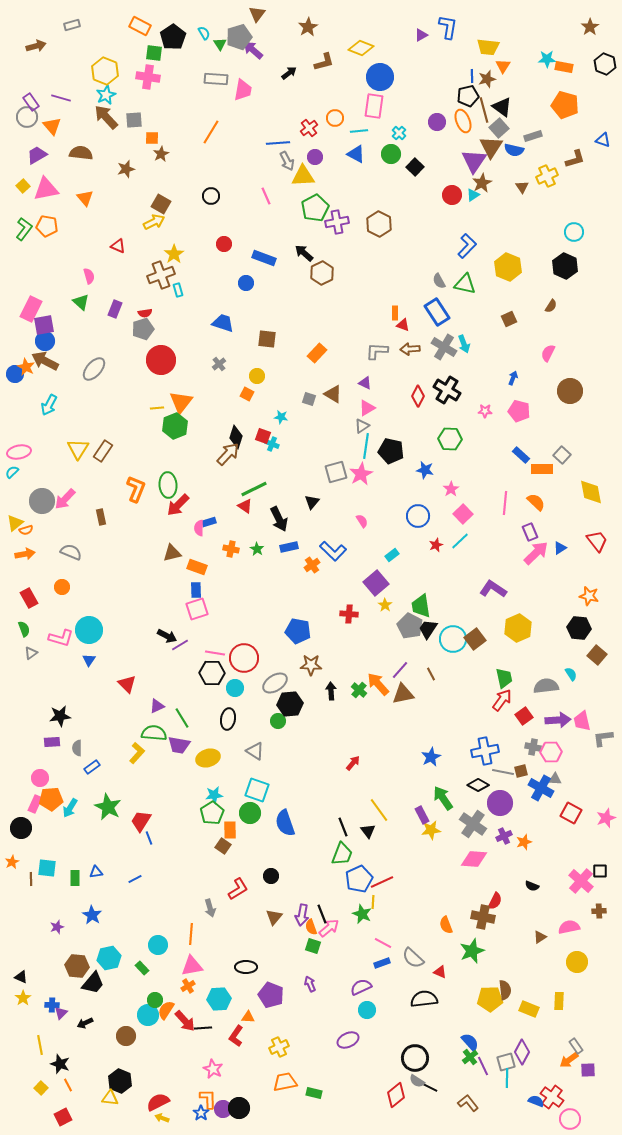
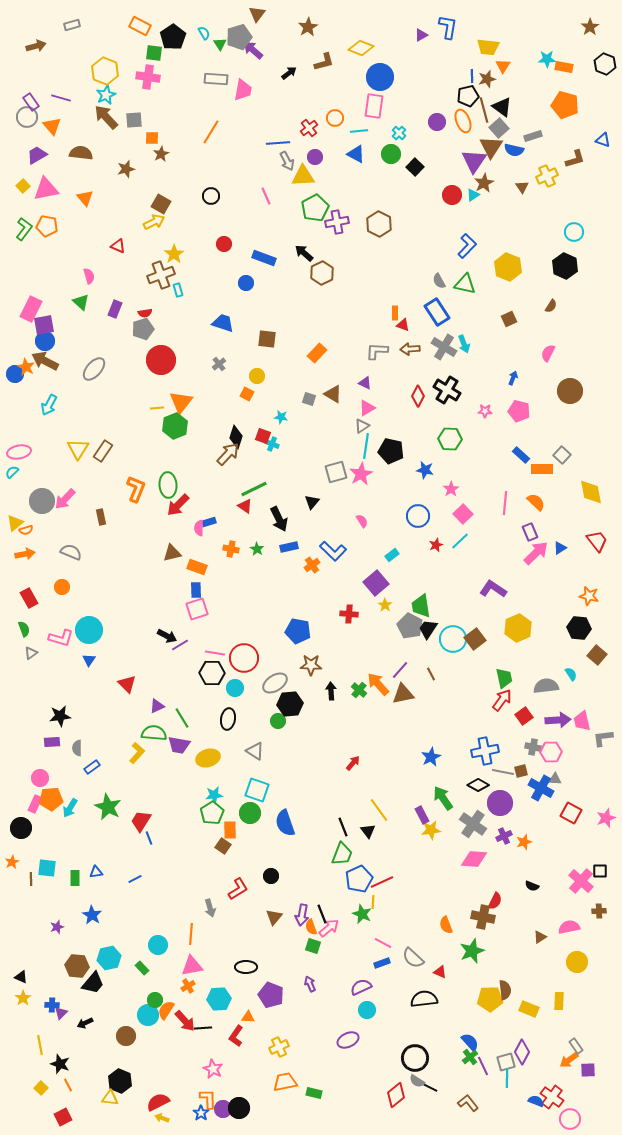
brown star at (482, 183): moved 2 px right
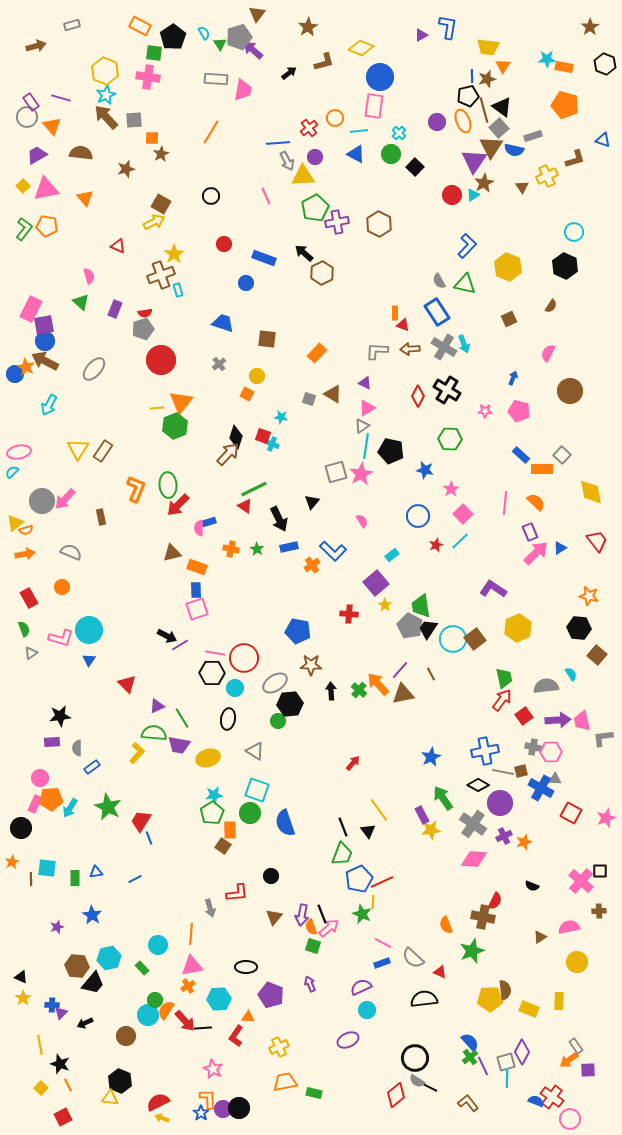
red L-shape at (238, 889): moved 1 px left, 4 px down; rotated 25 degrees clockwise
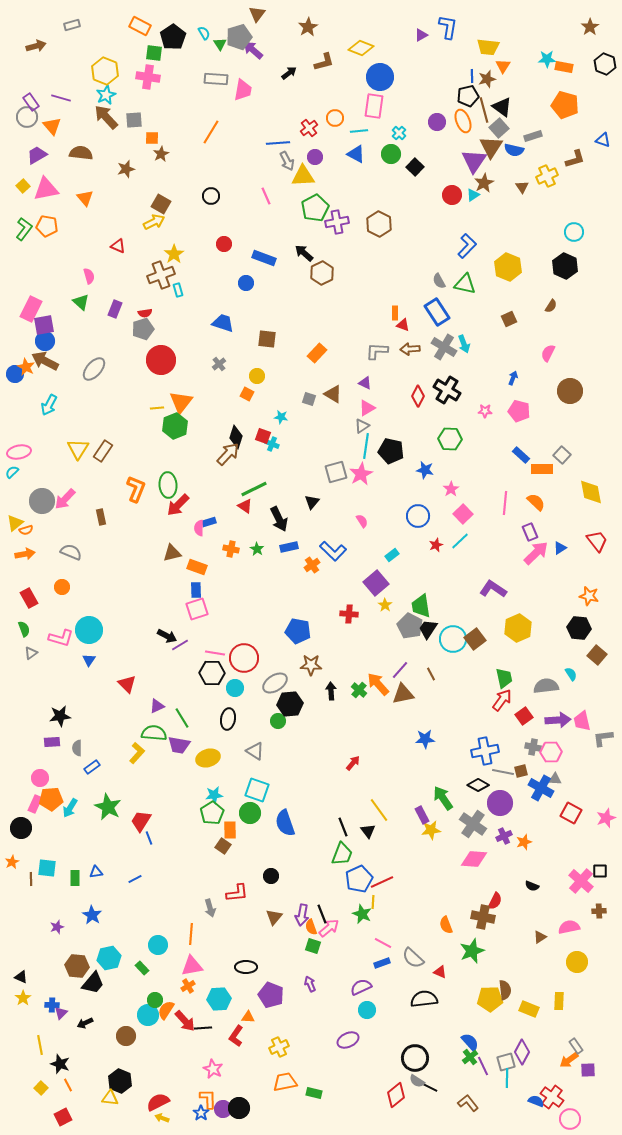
blue star at (431, 757): moved 6 px left, 18 px up; rotated 24 degrees clockwise
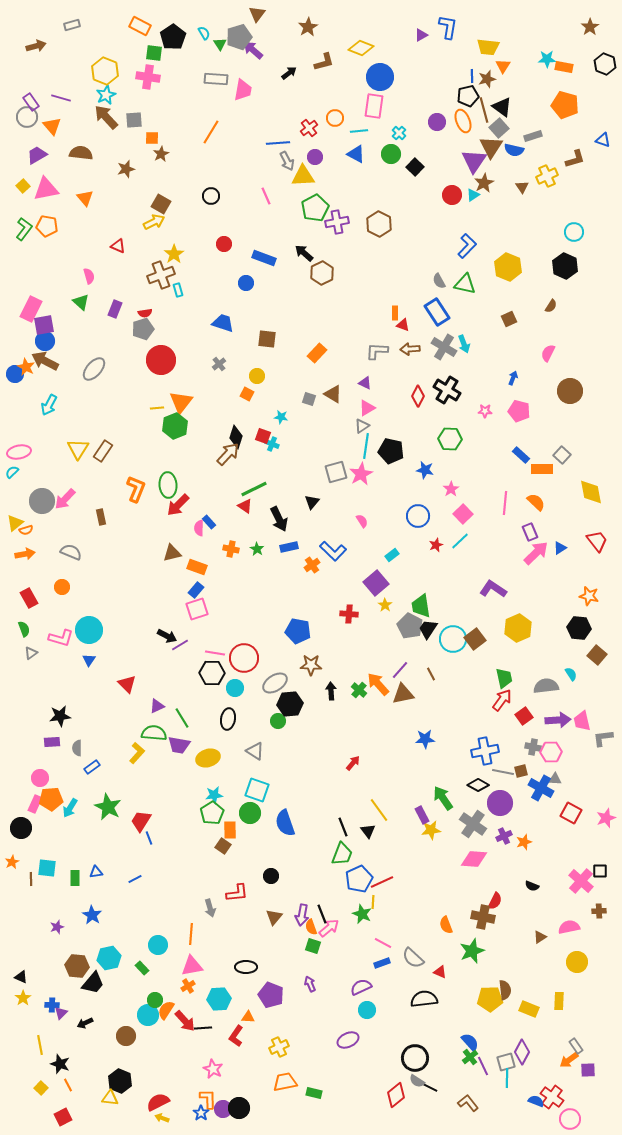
blue rectangle at (209, 522): rotated 64 degrees clockwise
blue rectangle at (196, 590): rotated 42 degrees clockwise
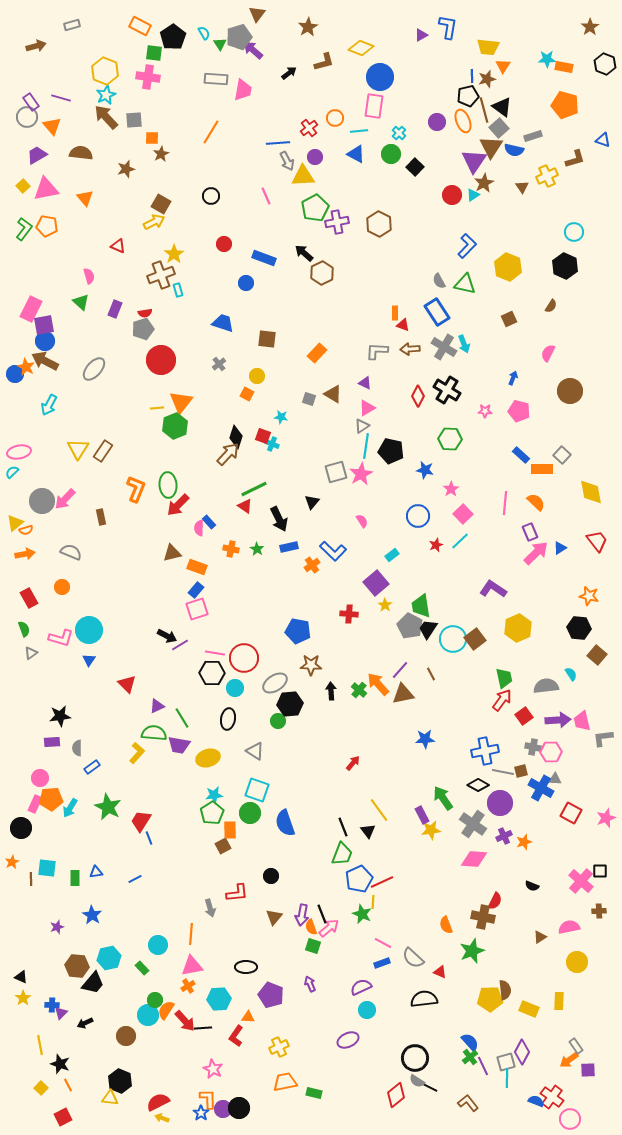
brown square at (223, 846): rotated 28 degrees clockwise
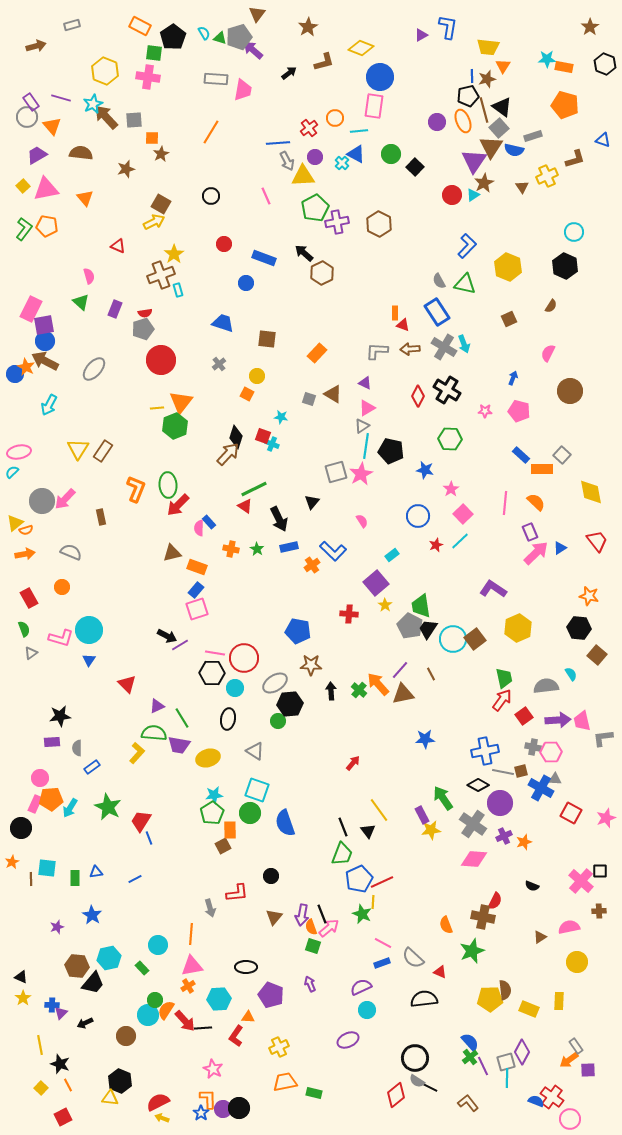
green triangle at (220, 44): moved 6 px up; rotated 40 degrees counterclockwise
cyan star at (106, 95): moved 13 px left, 9 px down
cyan cross at (399, 133): moved 57 px left, 30 px down
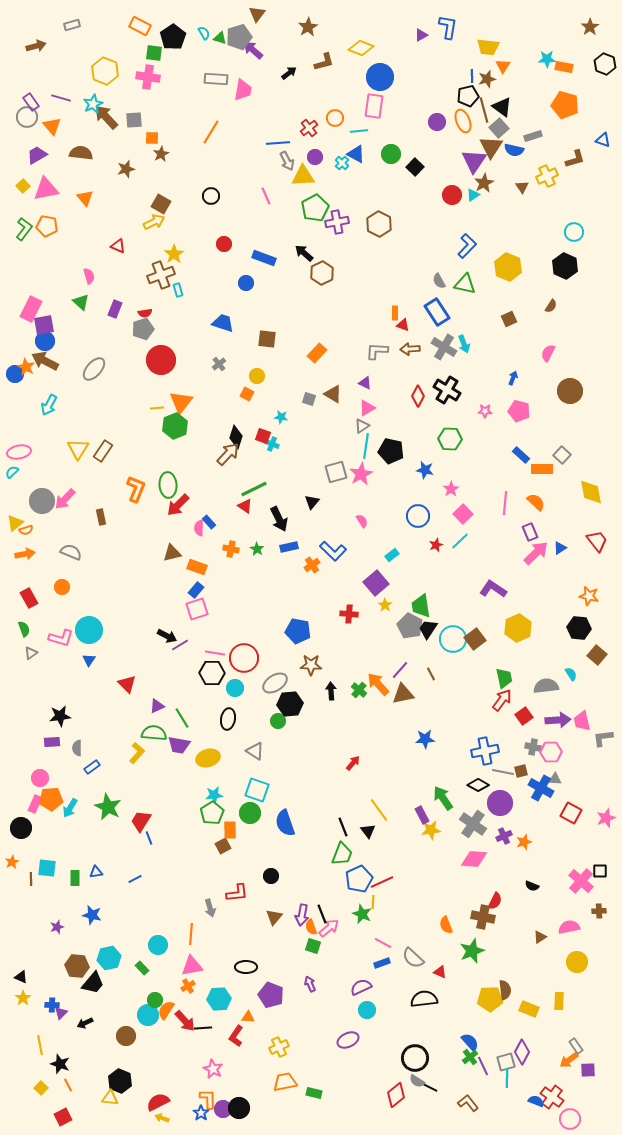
blue star at (92, 915): rotated 18 degrees counterclockwise
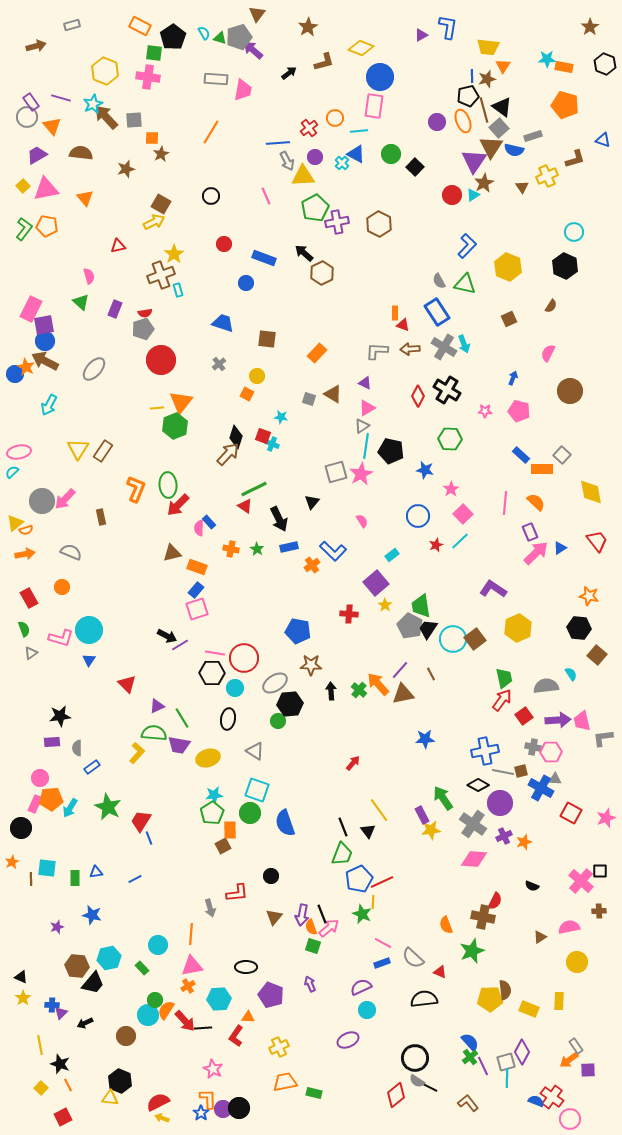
red triangle at (118, 246): rotated 35 degrees counterclockwise
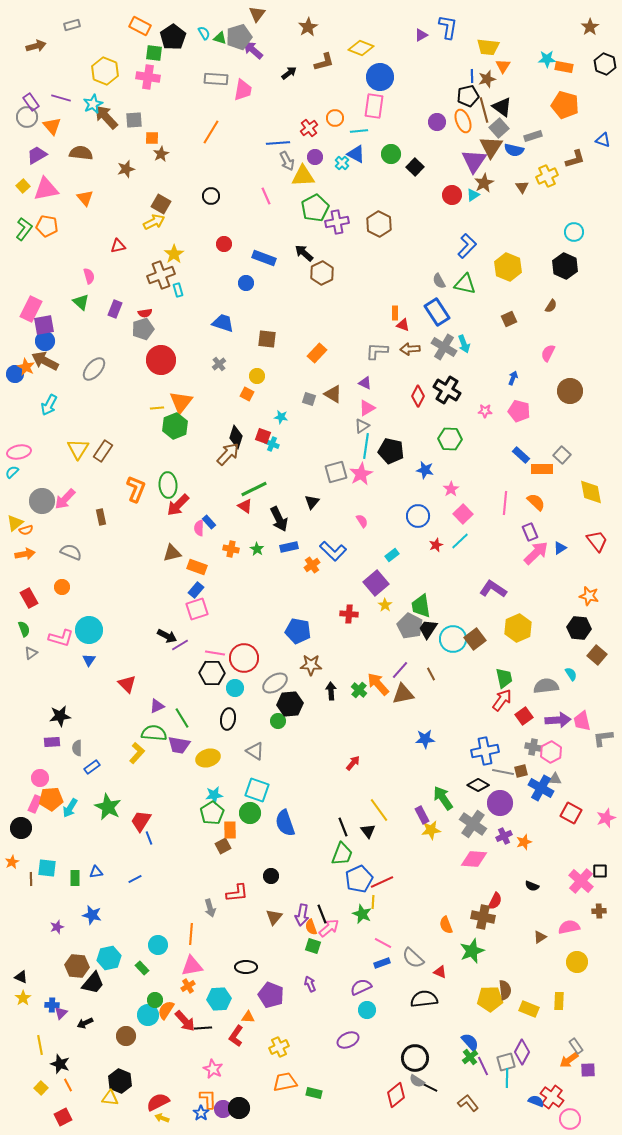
pink hexagon at (551, 752): rotated 25 degrees counterclockwise
